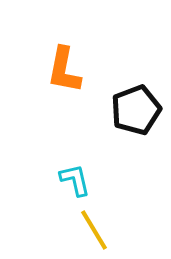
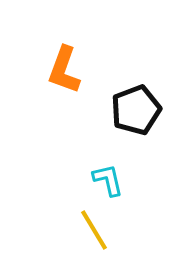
orange L-shape: rotated 9 degrees clockwise
cyan L-shape: moved 33 px right
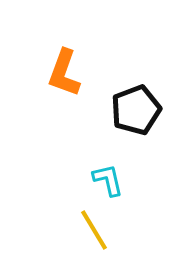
orange L-shape: moved 3 px down
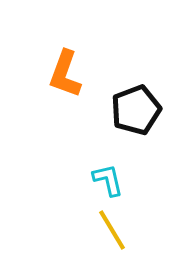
orange L-shape: moved 1 px right, 1 px down
yellow line: moved 18 px right
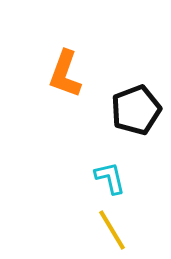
cyan L-shape: moved 2 px right, 2 px up
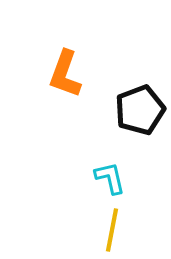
black pentagon: moved 4 px right
yellow line: rotated 42 degrees clockwise
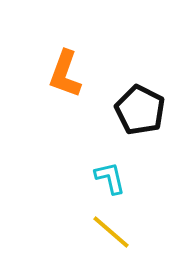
black pentagon: rotated 24 degrees counterclockwise
yellow line: moved 1 px left, 2 px down; rotated 60 degrees counterclockwise
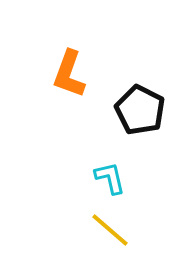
orange L-shape: moved 4 px right
yellow line: moved 1 px left, 2 px up
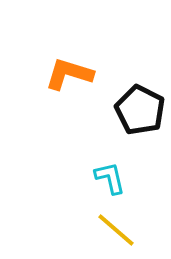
orange L-shape: rotated 87 degrees clockwise
yellow line: moved 6 px right
